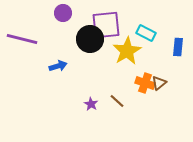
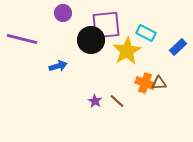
black circle: moved 1 px right, 1 px down
blue rectangle: rotated 42 degrees clockwise
brown triangle: rotated 35 degrees clockwise
purple star: moved 4 px right, 3 px up
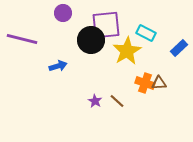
blue rectangle: moved 1 px right, 1 px down
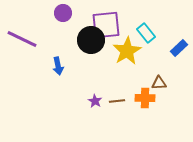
cyan rectangle: rotated 24 degrees clockwise
purple line: rotated 12 degrees clockwise
blue arrow: rotated 96 degrees clockwise
orange cross: moved 15 px down; rotated 18 degrees counterclockwise
brown line: rotated 49 degrees counterclockwise
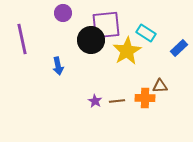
cyan rectangle: rotated 18 degrees counterclockwise
purple line: rotated 52 degrees clockwise
brown triangle: moved 1 px right, 3 px down
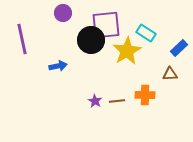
blue arrow: rotated 90 degrees counterclockwise
brown triangle: moved 10 px right, 12 px up
orange cross: moved 3 px up
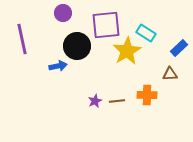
black circle: moved 14 px left, 6 px down
orange cross: moved 2 px right
purple star: rotated 16 degrees clockwise
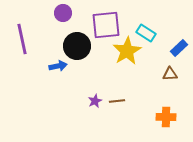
orange cross: moved 19 px right, 22 px down
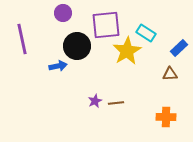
brown line: moved 1 px left, 2 px down
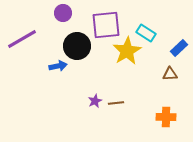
purple line: rotated 72 degrees clockwise
